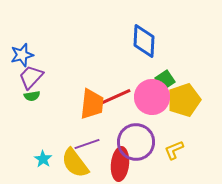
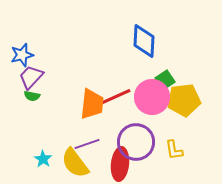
green semicircle: rotated 21 degrees clockwise
yellow pentagon: rotated 12 degrees clockwise
yellow L-shape: rotated 75 degrees counterclockwise
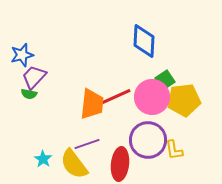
purple trapezoid: moved 3 px right
green semicircle: moved 3 px left, 2 px up
purple circle: moved 12 px right, 2 px up
yellow semicircle: moved 1 px left, 1 px down
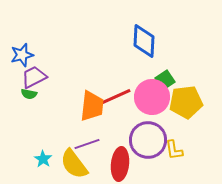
purple trapezoid: rotated 20 degrees clockwise
yellow pentagon: moved 2 px right, 2 px down
orange trapezoid: moved 2 px down
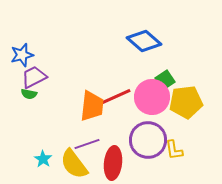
blue diamond: rotated 52 degrees counterclockwise
red ellipse: moved 7 px left, 1 px up
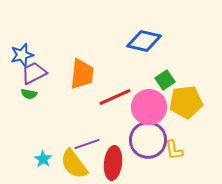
blue diamond: rotated 28 degrees counterclockwise
purple trapezoid: moved 4 px up
pink circle: moved 3 px left, 10 px down
orange trapezoid: moved 10 px left, 32 px up
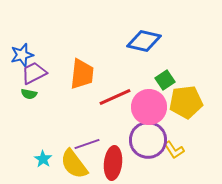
yellow L-shape: rotated 25 degrees counterclockwise
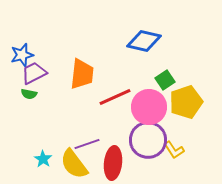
yellow pentagon: rotated 12 degrees counterclockwise
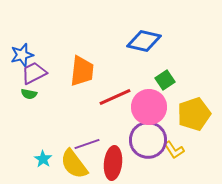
orange trapezoid: moved 3 px up
yellow pentagon: moved 8 px right, 12 px down
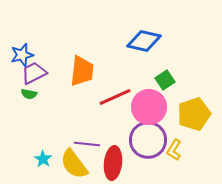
purple line: rotated 25 degrees clockwise
yellow L-shape: rotated 65 degrees clockwise
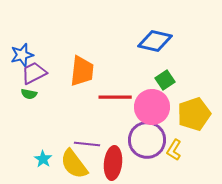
blue diamond: moved 11 px right
red line: rotated 24 degrees clockwise
pink circle: moved 3 px right
purple circle: moved 1 px left
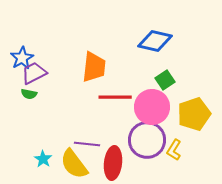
blue star: moved 3 px down; rotated 15 degrees counterclockwise
orange trapezoid: moved 12 px right, 4 px up
